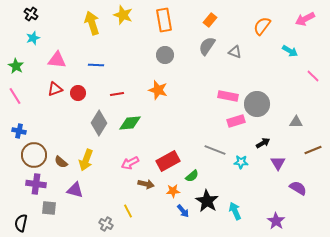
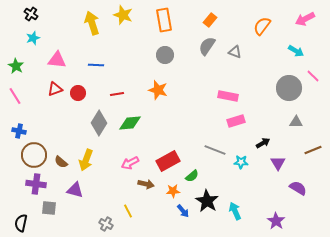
cyan arrow at (290, 51): moved 6 px right
gray circle at (257, 104): moved 32 px right, 16 px up
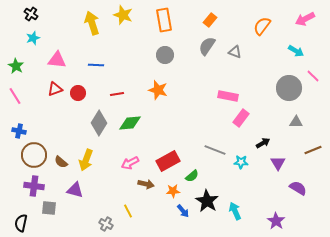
pink rectangle at (236, 121): moved 5 px right, 3 px up; rotated 36 degrees counterclockwise
purple cross at (36, 184): moved 2 px left, 2 px down
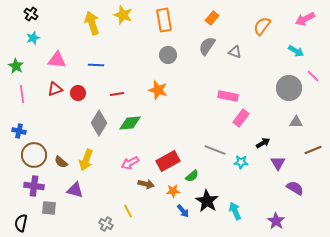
orange rectangle at (210, 20): moved 2 px right, 2 px up
gray circle at (165, 55): moved 3 px right
pink line at (15, 96): moved 7 px right, 2 px up; rotated 24 degrees clockwise
purple semicircle at (298, 188): moved 3 px left
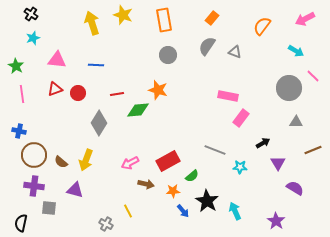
green diamond at (130, 123): moved 8 px right, 13 px up
cyan star at (241, 162): moved 1 px left, 5 px down
